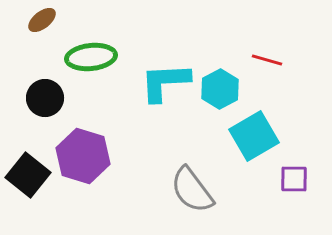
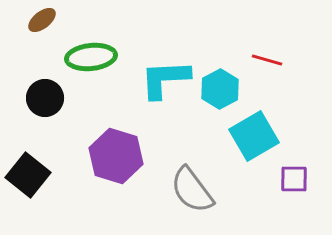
cyan L-shape: moved 3 px up
purple hexagon: moved 33 px right
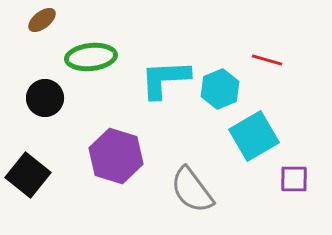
cyan hexagon: rotated 6 degrees clockwise
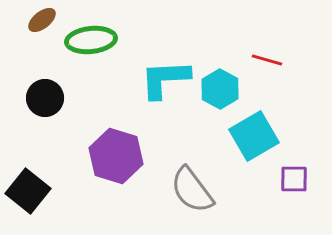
green ellipse: moved 17 px up
cyan hexagon: rotated 9 degrees counterclockwise
black square: moved 16 px down
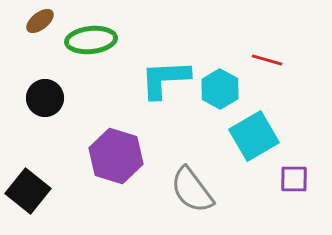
brown ellipse: moved 2 px left, 1 px down
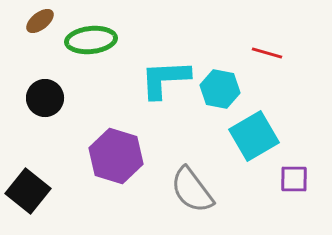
red line: moved 7 px up
cyan hexagon: rotated 18 degrees counterclockwise
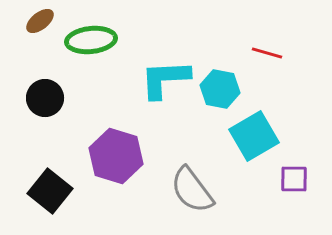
black square: moved 22 px right
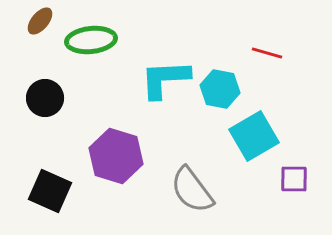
brown ellipse: rotated 12 degrees counterclockwise
black square: rotated 15 degrees counterclockwise
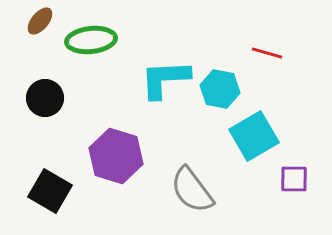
black square: rotated 6 degrees clockwise
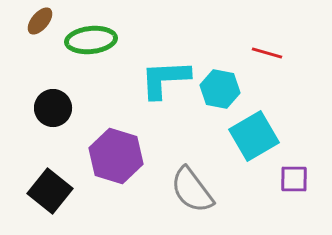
black circle: moved 8 px right, 10 px down
black square: rotated 9 degrees clockwise
